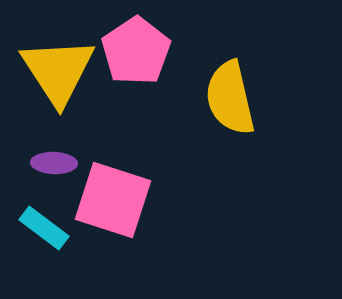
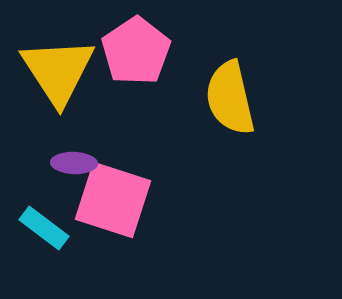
purple ellipse: moved 20 px right
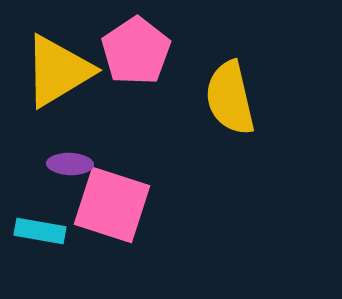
yellow triangle: rotated 32 degrees clockwise
purple ellipse: moved 4 px left, 1 px down
pink square: moved 1 px left, 5 px down
cyan rectangle: moved 4 px left, 3 px down; rotated 27 degrees counterclockwise
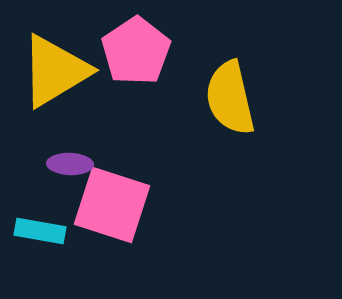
yellow triangle: moved 3 px left
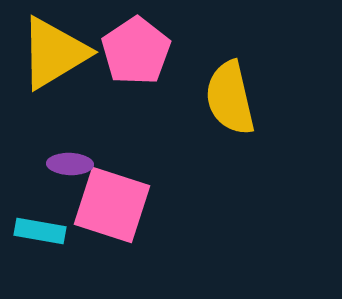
yellow triangle: moved 1 px left, 18 px up
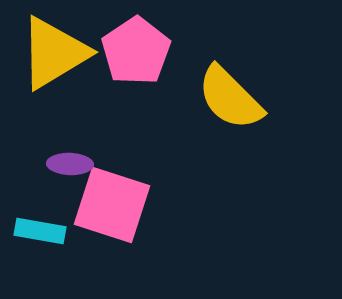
yellow semicircle: rotated 32 degrees counterclockwise
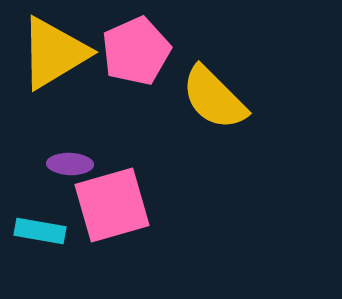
pink pentagon: rotated 10 degrees clockwise
yellow semicircle: moved 16 px left
pink square: rotated 34 degrees counterclockwise
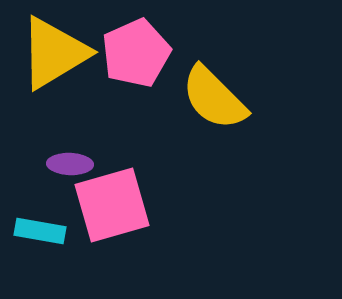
pink pentagon: moved 2 px down
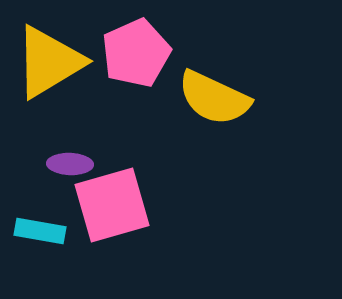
yellow triangle: moved 5 px left, 9 px down
yellow semicircle: rotated 20 degrees counterclockwise
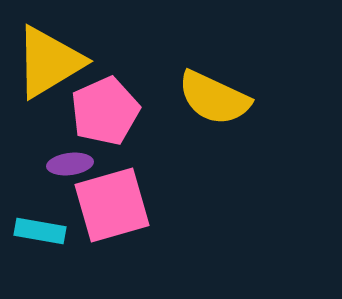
pink pentagon: moved 31 px left, 58 px down
purple ellipse: rotated 9 degrees counterclockwise
